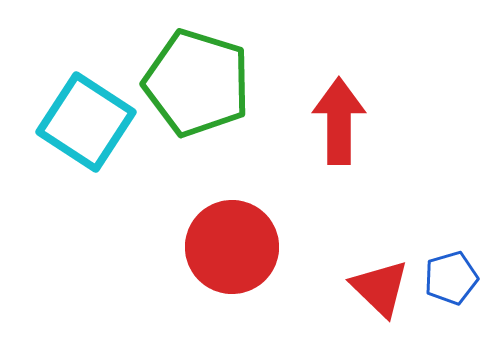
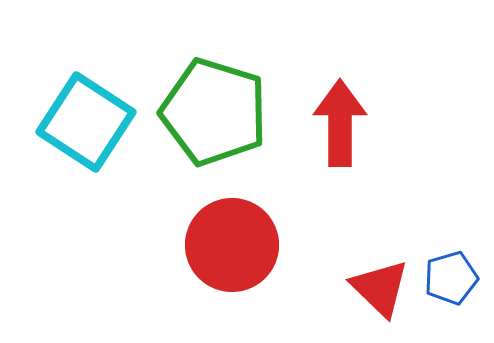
green pentagon: moved 17 px right, 29 px down
red arrow: moved 1 px right, 2 px down
red circle: moved 2 px up
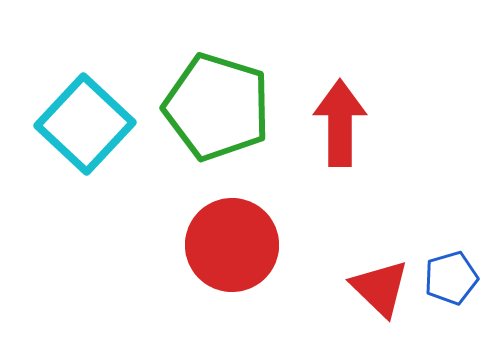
green pentagon: moved 3 px right, 5 px up
cyan square: moved 1 px left, 2 px down; rotated 10 degrees clockwise
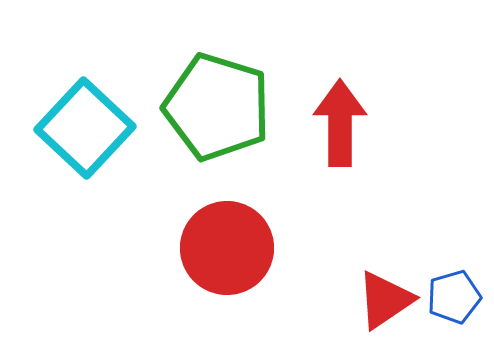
cyan square: moved 4 px down
red circle: moved 5 px left, 3 px down
blue pentagon: moved 3 px right, 19 px down
red triangle: moved 5 px right, 12 px down; rotated 42 degrees clockwise
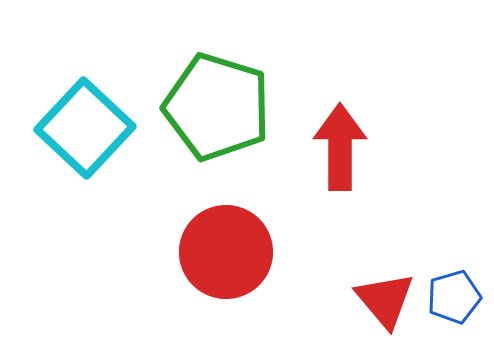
red arrow: moved 24 px down
red circle: moved 1 px left, 4 px down
red triangle: rotated 36 degrees counterclockwise
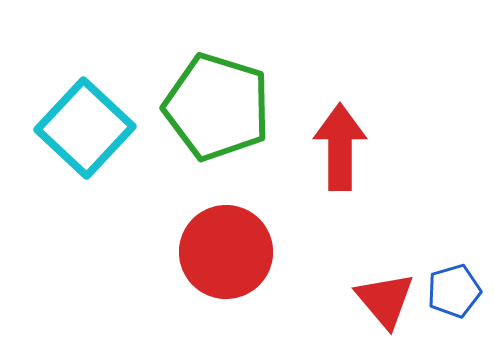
blue pentagon: moved 6 px up
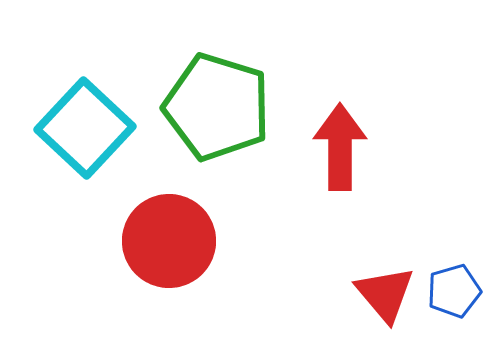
red circle: moved 57 px left, 11 px up
red triangle: moved 6 px up
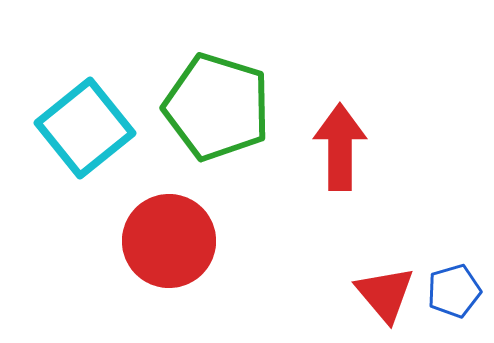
cyan square: rotated 8 degrees clockwise
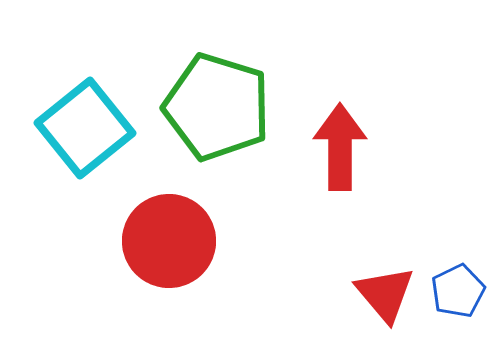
blue pentagon: moved 4 px right; rotated 10 degrees counterclockwise
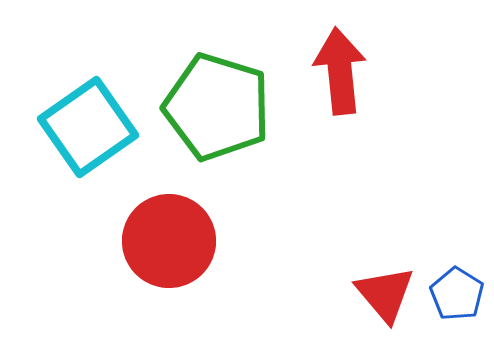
cyan square: moved 3 px right, 1 px up; rotated 4 degrees clockwise
red arrow: moved 76 px up; rotated 6 degrees counterclockwise
blue pentagon: moved 1 px left, 3 px down; rotated 14 degrees counterclockwise
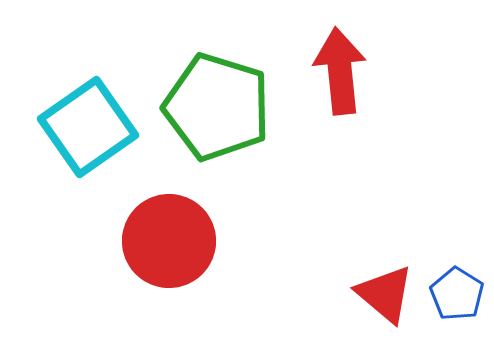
red triangle: rotated 10 degrees counterclockwise
